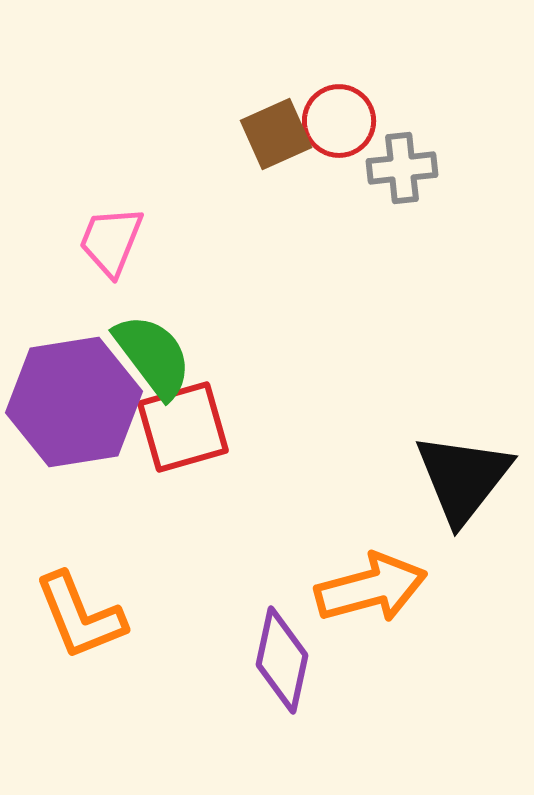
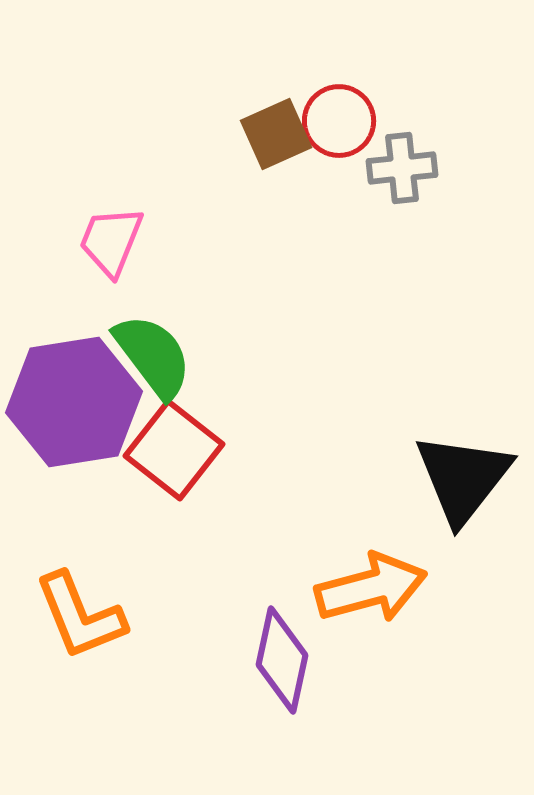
red square: moved 9 px left, 23 px down; rotated 36 degrees counterclockwise
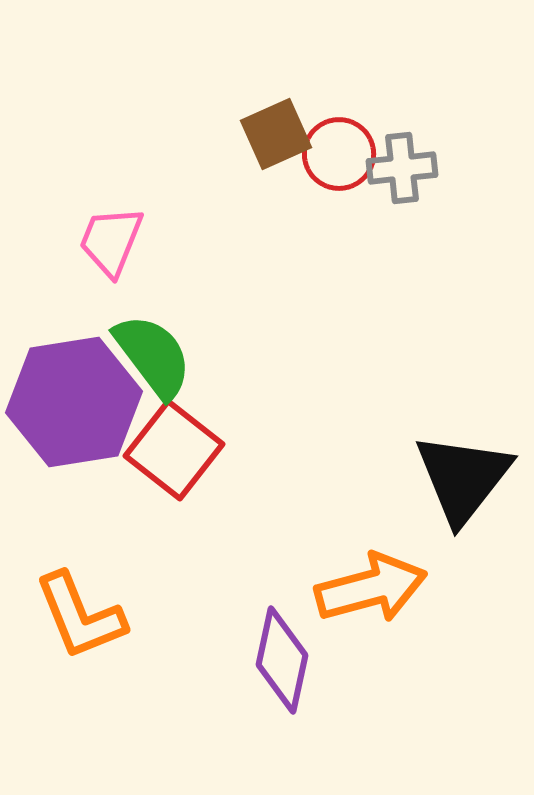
red circle: moved 33 px down
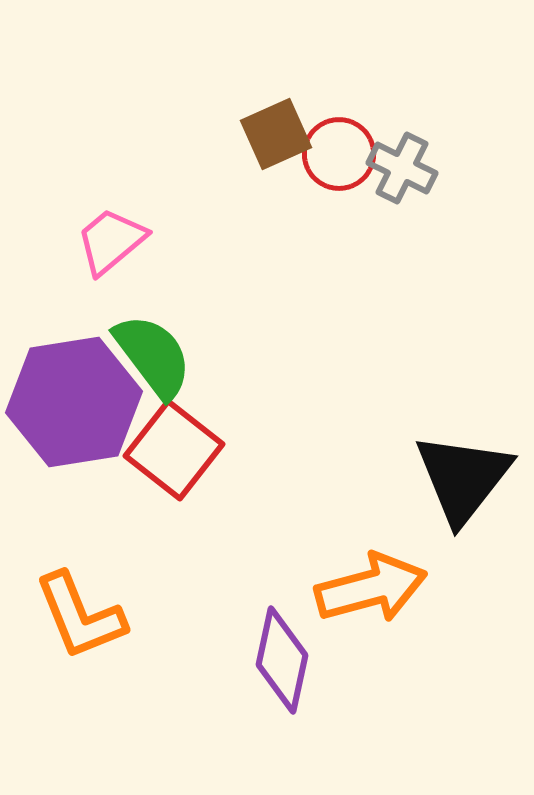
gray cross: rotated 32 degrees clockwise
pink trapezoid: rotated 28 degrees clockwise
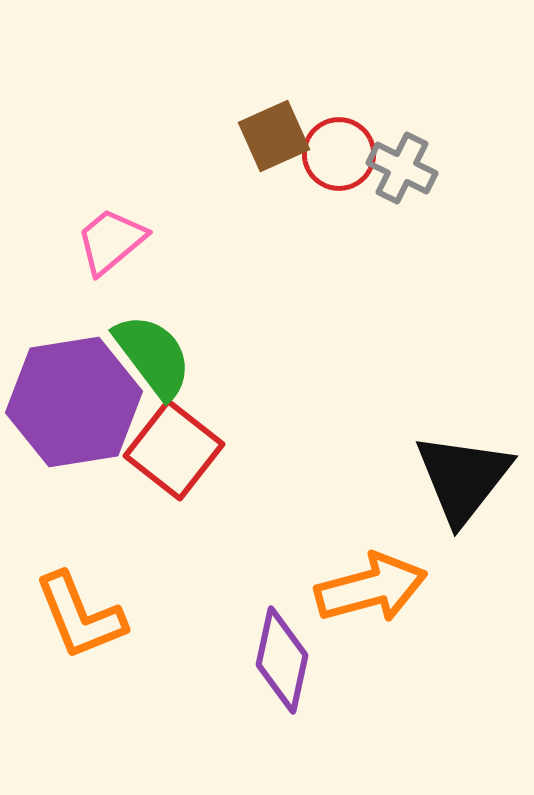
brown square: moved 2 px left, 2 px down
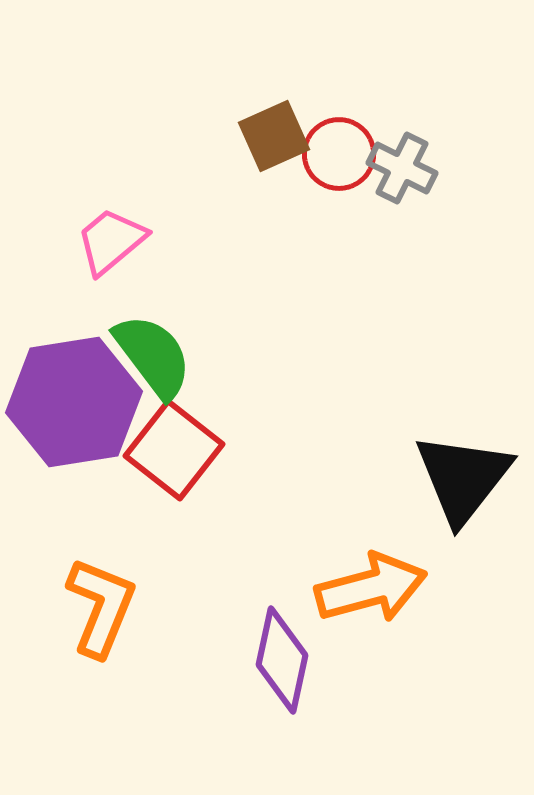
orange L-shape: moved 21 px right, 9 px up; rotated 136 degrees counterclockwise
